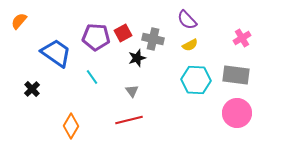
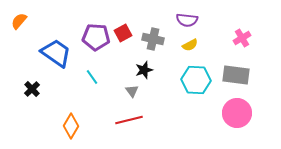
purple semicircle: rotated 40 degrees counterclockwise
black star: moved 7 px right, 12 px down
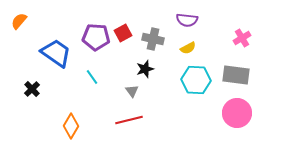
yellow semicircle: moved 2 px left, 3 px down
black star: moved 1 px right, 1 px up
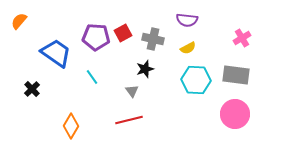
pink circle: moved 2 px left, 1 px down
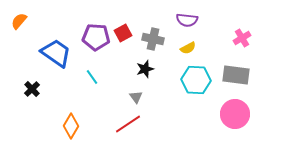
gray triangle: moved 4 px right, 6 px down
red line: moved 1 px left, 4 px down; rotated 20 degrees counterclockwise
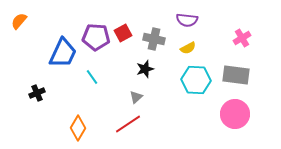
gray cross: moved 1 px right
blue trapezoid: moved 7 px right; rotated 80 degrees clockwise
black cross: moved 5 px right, 4 px down; rotated 21 degrees clockwise
gray triangle: rotated 24 degrees clockwise
orange diamond: moved 7 px right, 2 px down
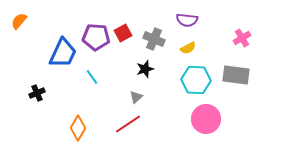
gray cross: rotated 10 degrees clockwise
pink circle: moved 29 px left, 5 px down
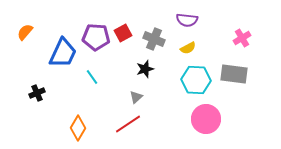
orange semicircle: moved 6 px right, 11 px down
gray rectangle: moved 2 px left, 1 px up
